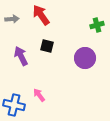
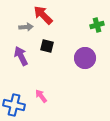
red arrow: moved 2 px right; rotated 10 degrees counterclockwise
gray arrow: moved 14 px right, 8 px down
pink arrow: moved 2 px right, 1 px down
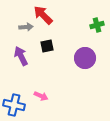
black square: rotated 24 degrees counterclockwise
pink arrow: rotated 152 degrees clockwise
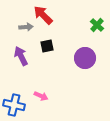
green cross: rotated 32 degrees counterclockwise
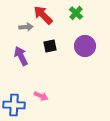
green cross: moved 21 px left, 12 px up
black square: moved 3 px right
purple circle: moved 12 px up
blue cross: rotated 10 degrees counterclockwise
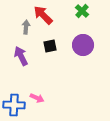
green cross: moved 6 px right, 2 px up
gray arrow: rotated 80 degrees counterclockwise
purple circle: moved 2 px left, 1 px up
pink arrow: moved 4 px left, 2 px down
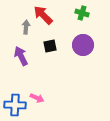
green cross: moved 2 px down; rotated 24 degrees counterclockwise
blue cross: moved 1 px right
